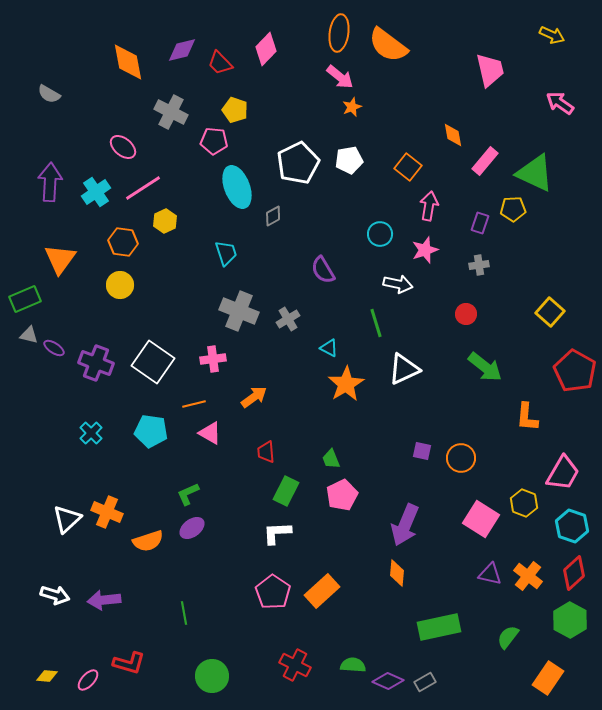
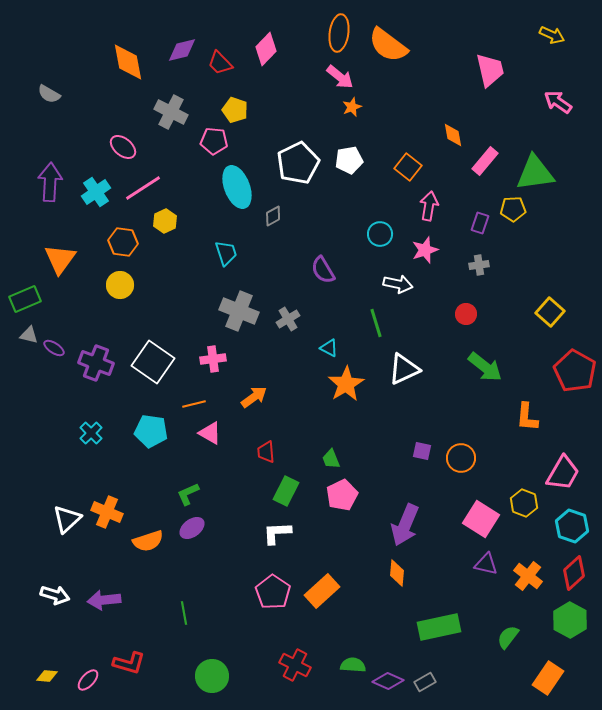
pink arrow at (560, 103): moved 2 px left, 1 px up
green triangle at (535, 173): rotated 33 degrees counterclockwise
purple triangle at (490, 574): moved 4 px left, 10 px up
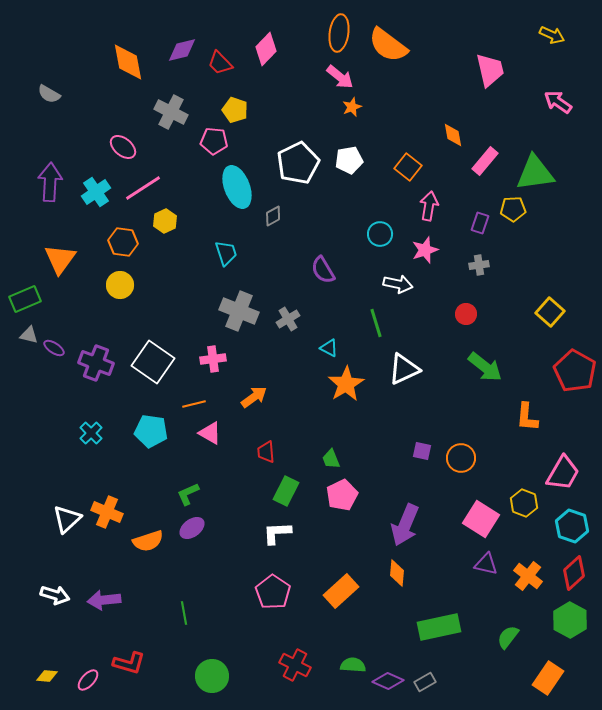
orange rectangle at (322, 591): moved 19 px right
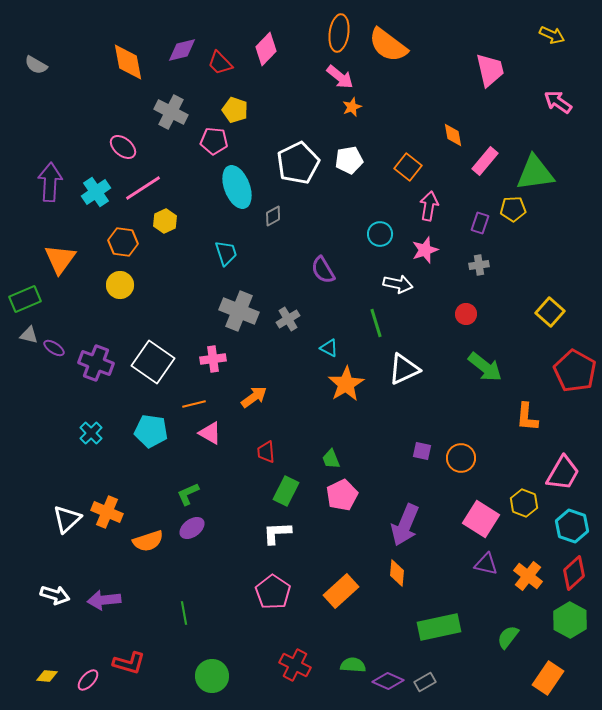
gray semicircle at (49, 94): moved 13 px left, 29 px up
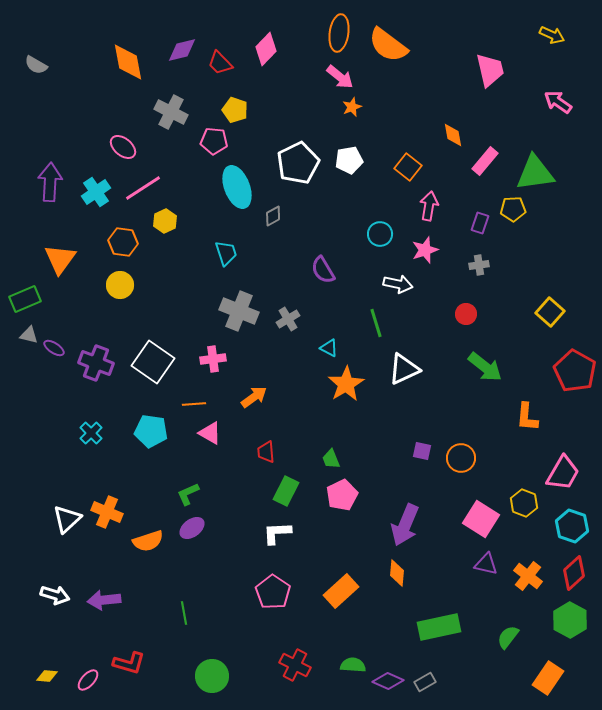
orange line at (194, 404): rotated 10 degrees clockwise
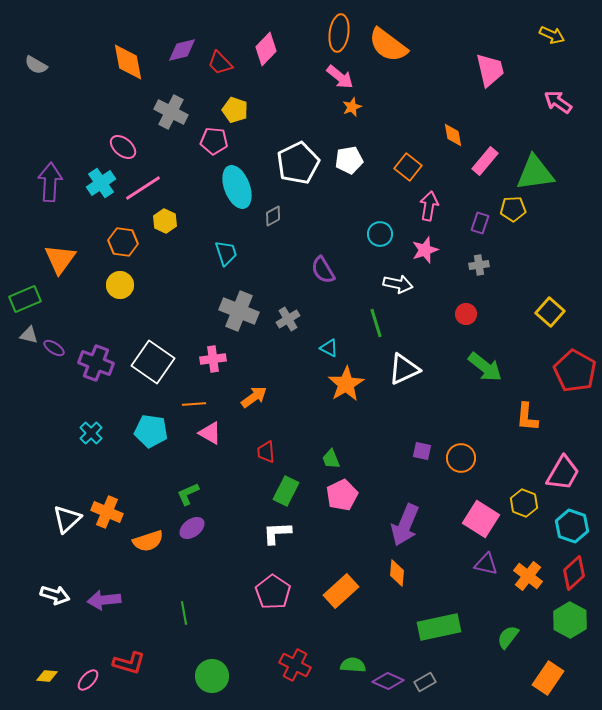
cyan cross at (96, 192): moved 5 px right, 9 px up
yellow hexagon at (165, 221): rotated 10 degrees counterclockwise
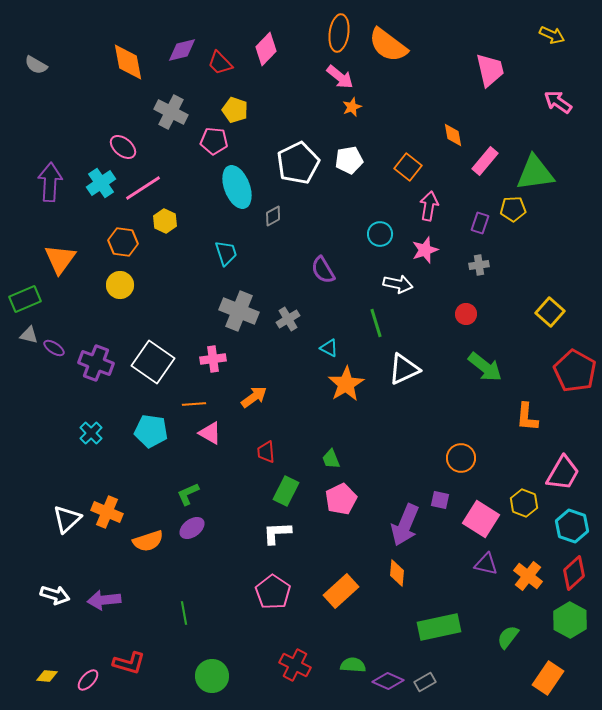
purple square at (422, 451): moved 18 px right, 49 px down
pink pentagon at (342, 495): moved 1 px left, 4 px down
